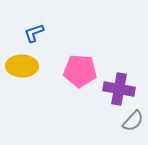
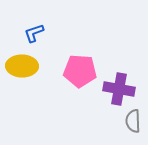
gray semicircle: rotated 135 degrees clockwise
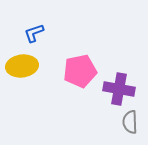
yellow ellipse: rotated 8 degrees counterclockwise
pink pentagon: rotated 16 degrees counterclockwise
gray semicircle: moved 3 px left, 1 px down
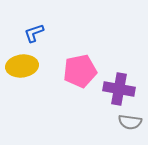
gray semicircle: rotated 80 degrees counterclockwise
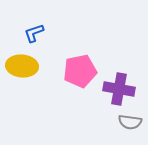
yellow ellipse: rotated 12 degrees clockwise
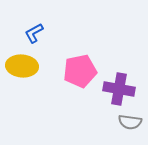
blue L-shape: rotated 10 degrees counterclockwise
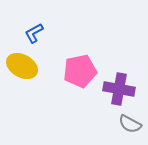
yellow ellipse: rotated 24 degrees clockwise
gray semicircle: moved 2 px down; rotated 20 degrees clockwise
